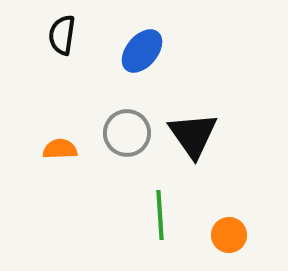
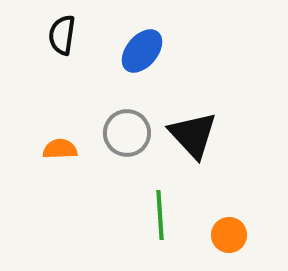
black triangle: rotated 8 degrees counterclockwise
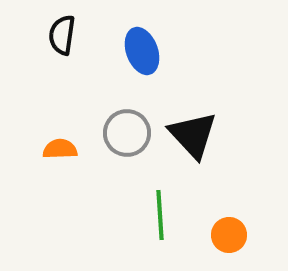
blue ellipse: rotated 60 degrees counterclockwise
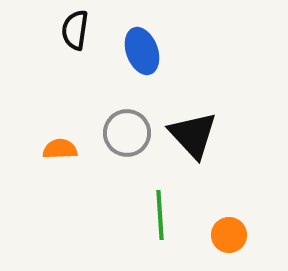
black semicircle: moved 13 px right, 5 px up
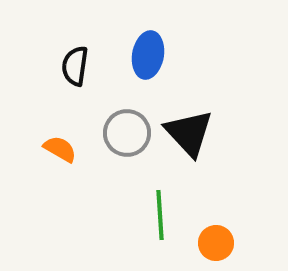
black semicircle: moved 36 px down
blue ellipse: moved 6 px right, 4 px down; rotated 30 degrees clockwise
black triangle: moved 4 px left, 2 px up
orange semicircle: rotated 32 degrees clockwise
orange circle: moved 13 px left, 8 px down
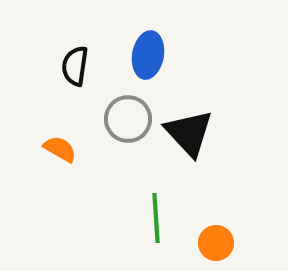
gray circle: moved 1 px right, 14 px up
green line: moved 4 px left, 3 px down
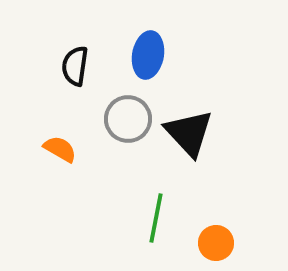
green line: rotated 15 degrees clockwise
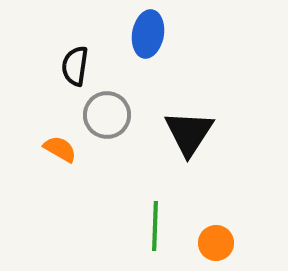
blue ellipse: moved 21 px up
gray circle: moved 21 px left, 4 px up
black triangle: rotated 16 degrees clockwise
green line: moved 1 px left, 8 px down; rotated 9 degrees counterclockwise
